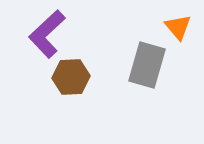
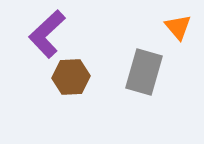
gray rectangle: moved 3 px left, 7 px down
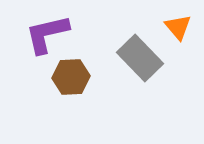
purple L-shape: rotated 30 degrees clockwise
gray rectangle: moved 4 px left, 14 px up; rotated 60 degrees counterclockwise
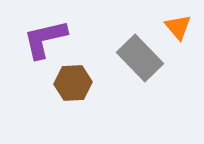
purple L-shape: moved 2 px left, 5 px down
brown hexagon: moved 2 px right, 6 px down
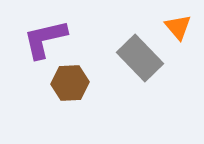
brown hexagon: moved 3 px left
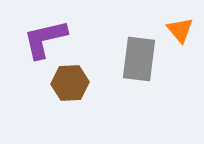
orange triangle: moved 2 px right, 3 px down
gray rectangle: moved 1 px left, 1 px down; rotated 51 degrees clockwise
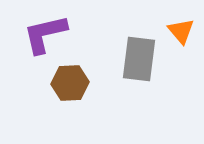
orange triangle: moved 1 px right, 1 px down
purple L-shape: moved 5 px up
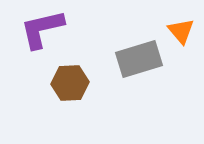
purple L-shape: moved 3 px left, 5 px up
gray rectangle: rotated 66 degrees clockwise
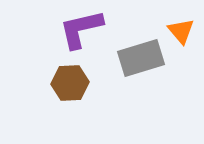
purple L-shape: moved 39 px right
gray rectangle: moved 2 px right, 1 px up
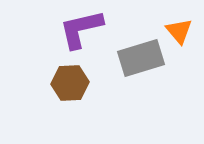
orange triangle: moved 2 px left
